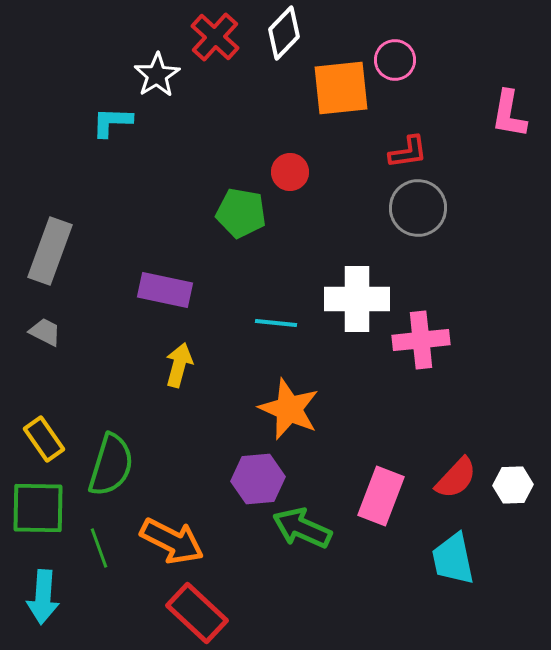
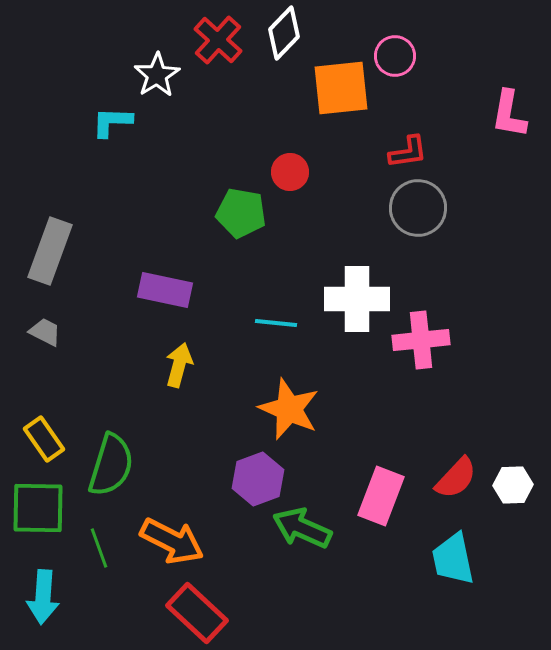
red cross: moved 3 px right, 3 px down
pink circle: moved 4 px up
purple hexagon: rotated 15 degrees counterclockwise
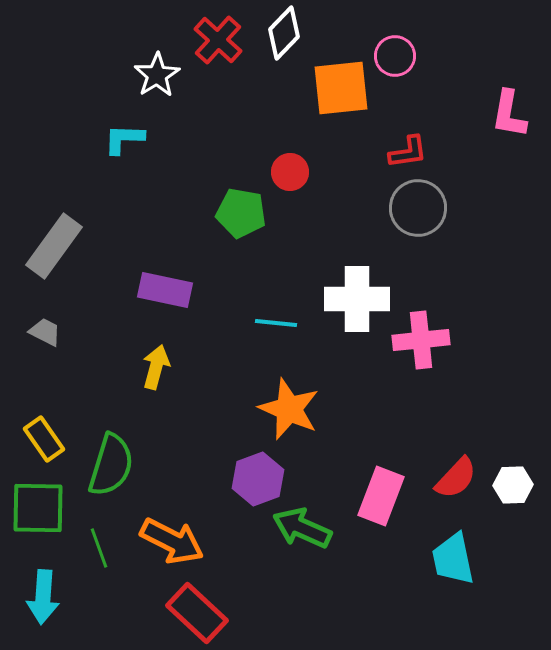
cyan L-shape: moved 12 px right, 17 px down
gray rectangle: moved 4 px right, 5 px up; rotated 16 degrees clockwise
yellow arrow: moved 23 px left, 2 px down
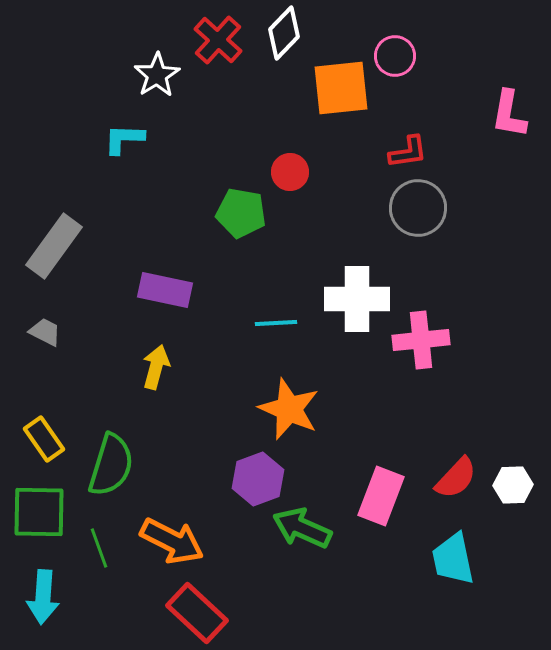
cyan line: rotated 9 degrees counterclockwise
green square: moved 1 px right, 4 px down
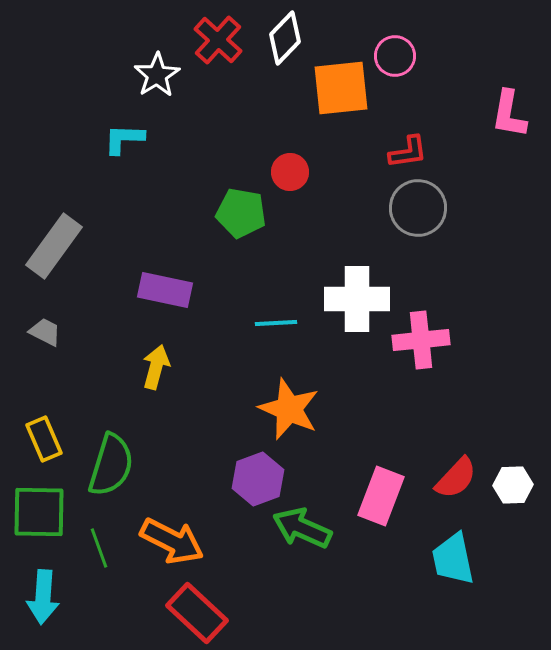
white diamond: moved 1 px right, 5 px down
yellow rectangle: rotated 12 degrees clockwise
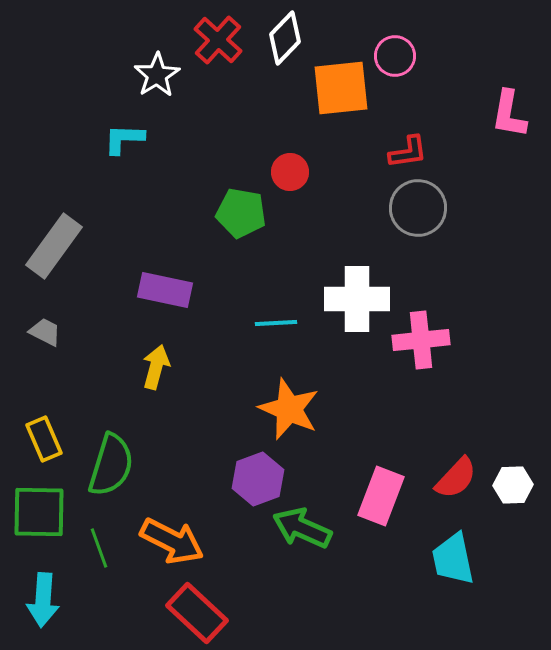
cyan arrow: moved 3 px down
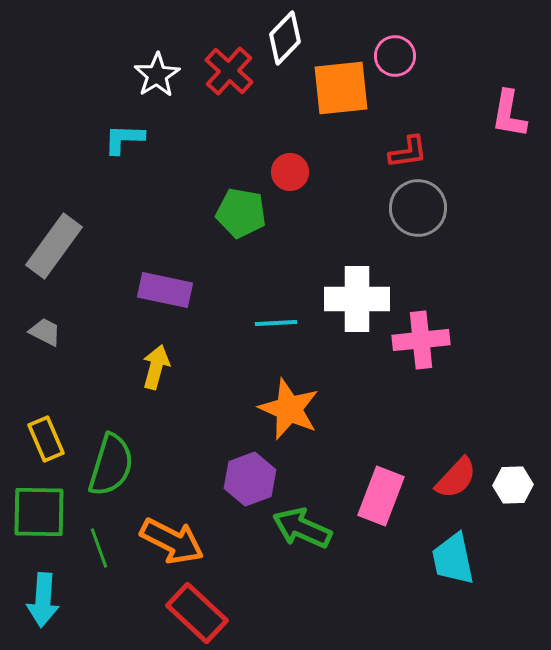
red cross: moved 11 px right, 31 px down
yellow rectangle: moved 2 px right
purple hexagon: moved 8 px left
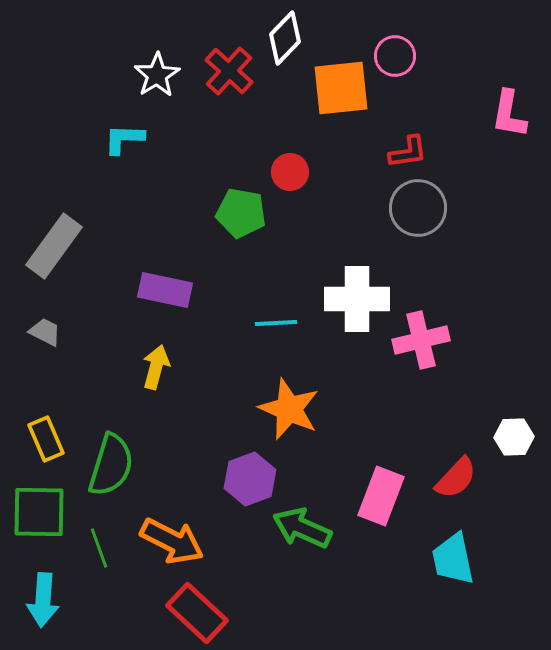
pink cross: rotated 8 degrees counterclockwise
white hexagon: moved 1 px right, 48 px up
